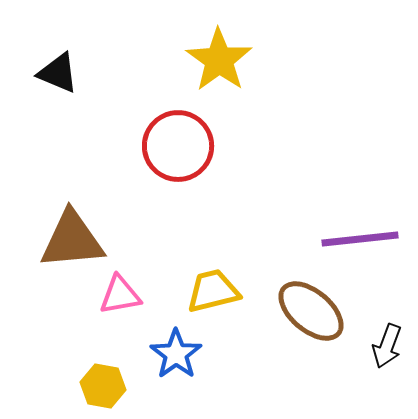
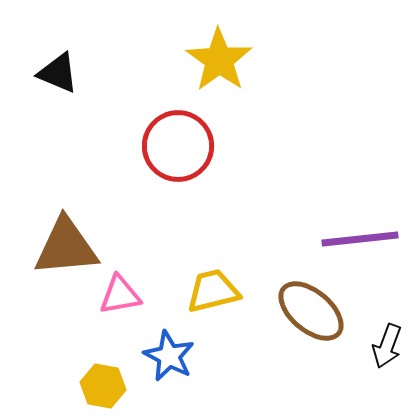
brown triangle: moved 6 px left, 7 px down
blue star: moved 7 px left, 2 px down; rotated 9 degrees counterclockwise
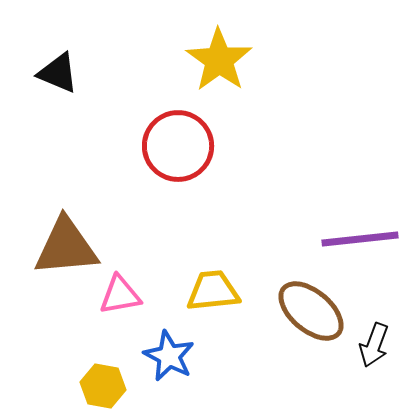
yellow trapezoid: rotated 8 degrees clockwise
black arrow: moved 13 px left, 1 px up
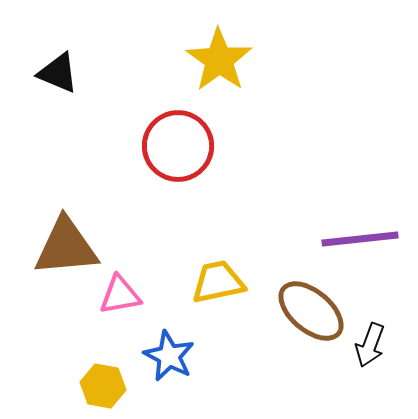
yellow trapezoid: moved 5 px right, 9 px up; rotated 6 degrees counterclockwise
black arrow: moved 4 px left
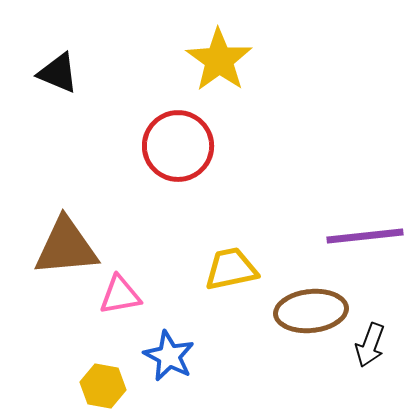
purple line: moved 5 px right, 3 px up
yellow trapezoid: moved 13 px right, 13 px up
brown ellipse: rotated 46 degrees counterclockwise
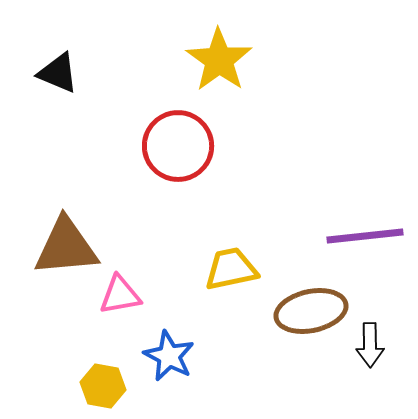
brown ellipse: rotated 6 degrees counterclockwise
black arrow: rotated 21 degrees counterclockwise
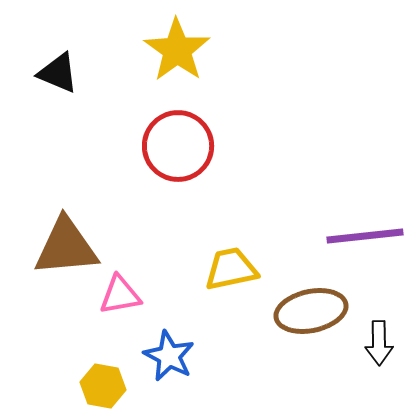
yellow star: moved 42 px left, 10 px up
black arrow: moved 9 px right, 2 px up
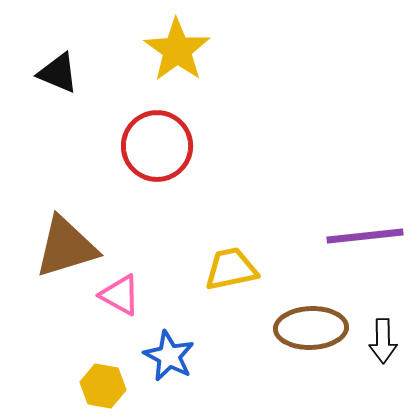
red circle: moved 21 px left
brown triangle: rotated 12 degrees counterclockwise
pink triangle: rotated 39 degrees clockwise
brown ellipse: moved 17 px down; rotated 10 degrees clockwise
black arrow: moved 4 px right, 2 px up
